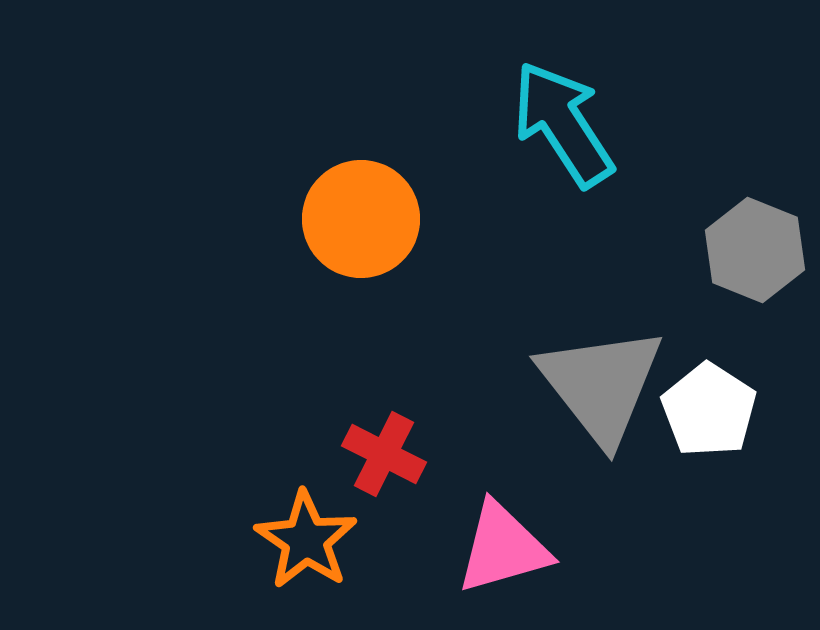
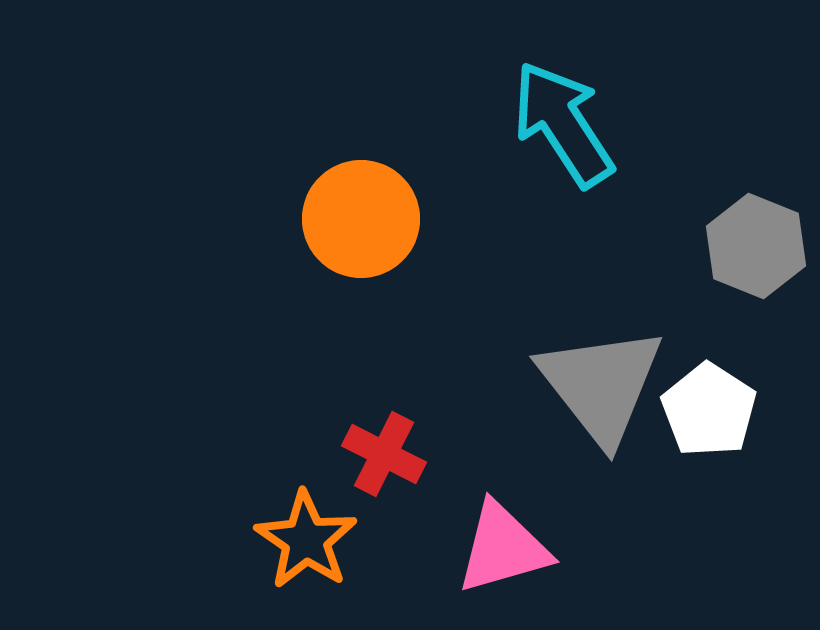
gray hexagon: moved 1 px right, 4 px up
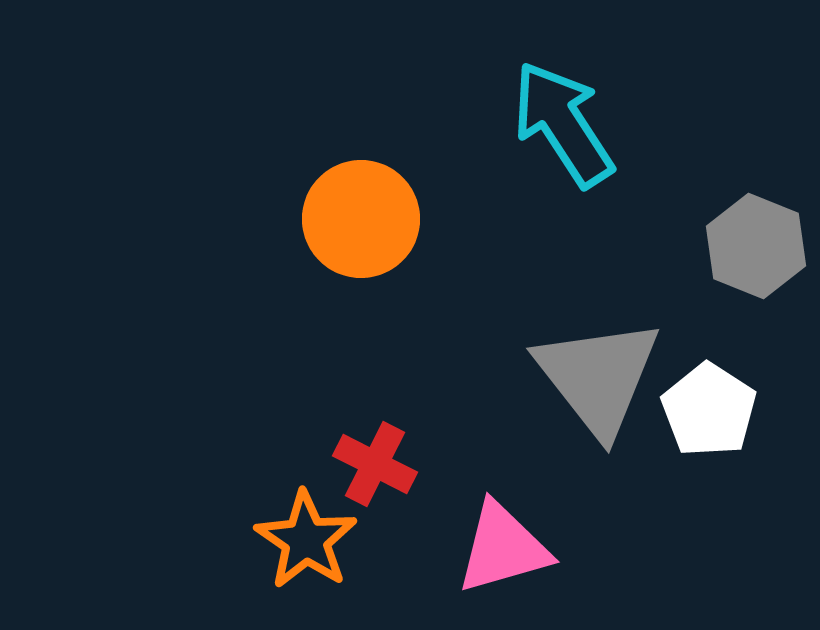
gray triangle: moved 3 px left, 8 px up
red cross: moved 9 px left, 10 px down
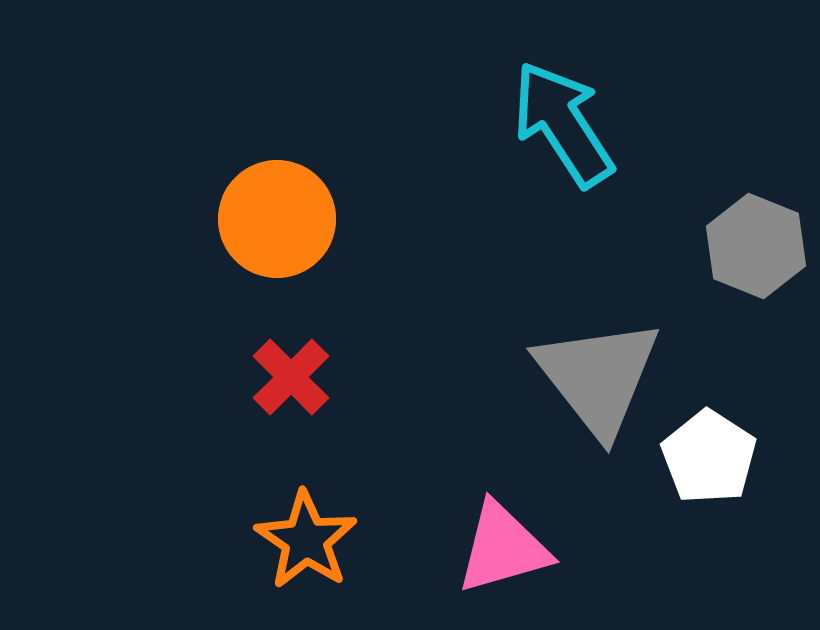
orange circle: moved 84 px left
white pentagon: moved 47 px down
red cross: moved 84 px left, 87 px up; rotated 18 degrees clockwise
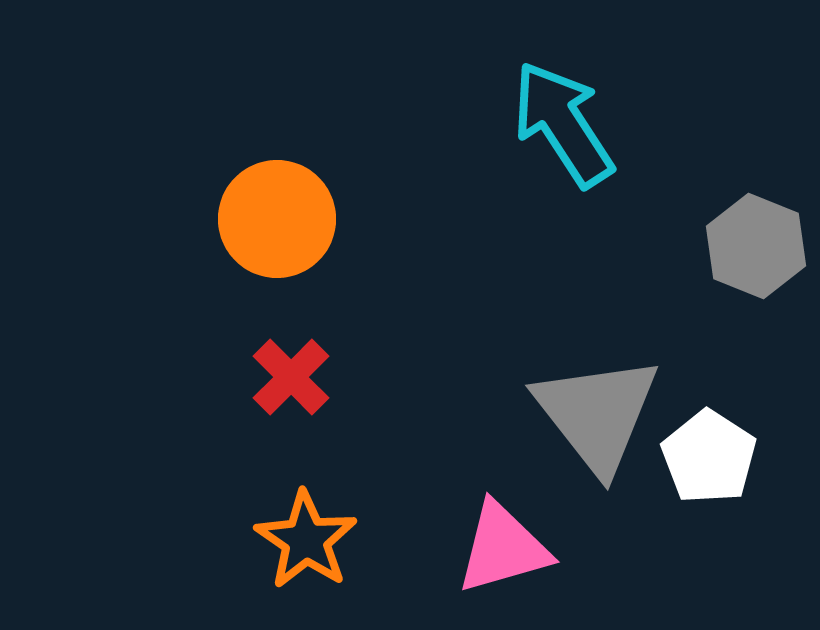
gray triangle: moved 1 px left, 37 px down
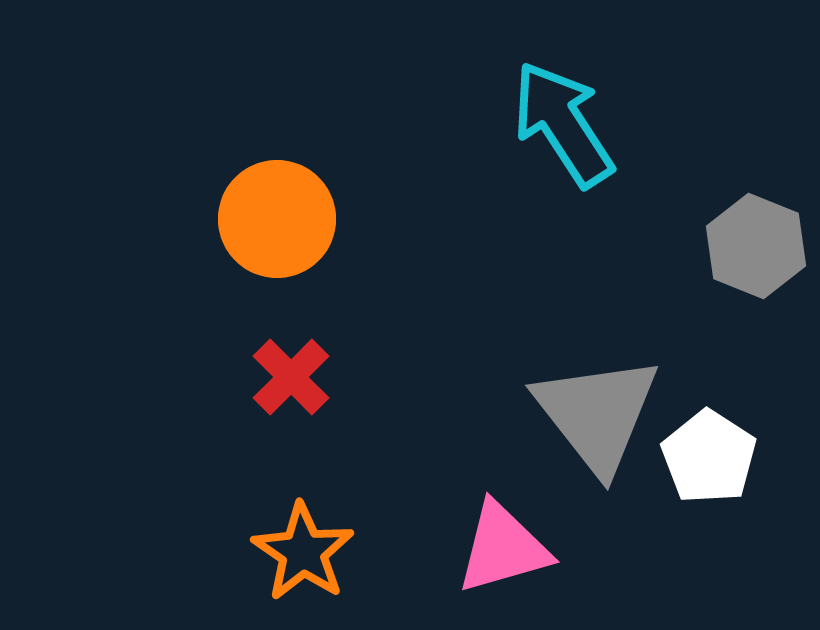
orange star: moved 3 px left, 12 px down
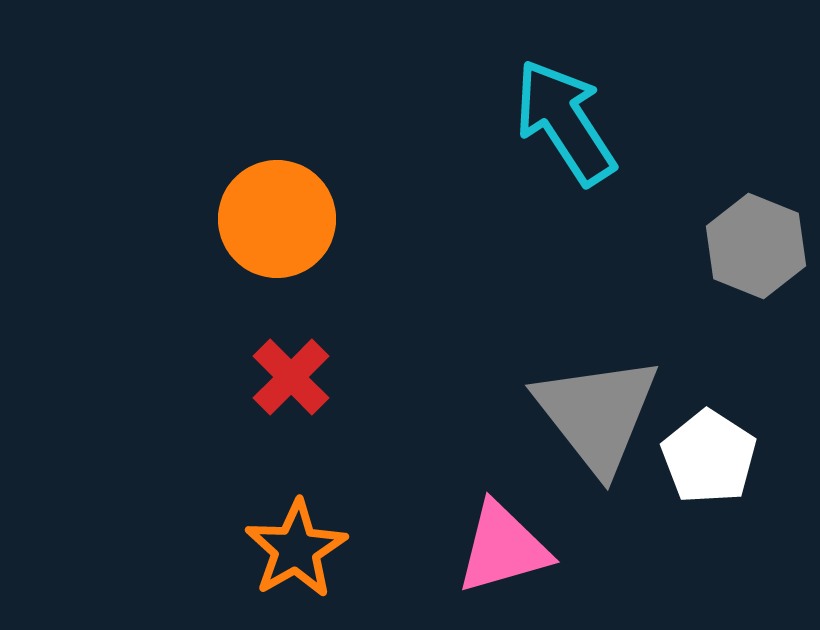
cyan arrow: moved 2 px right, 2 px up
orange star: moved 7 px left, 3 px up; rotated 8 degrees clockwise
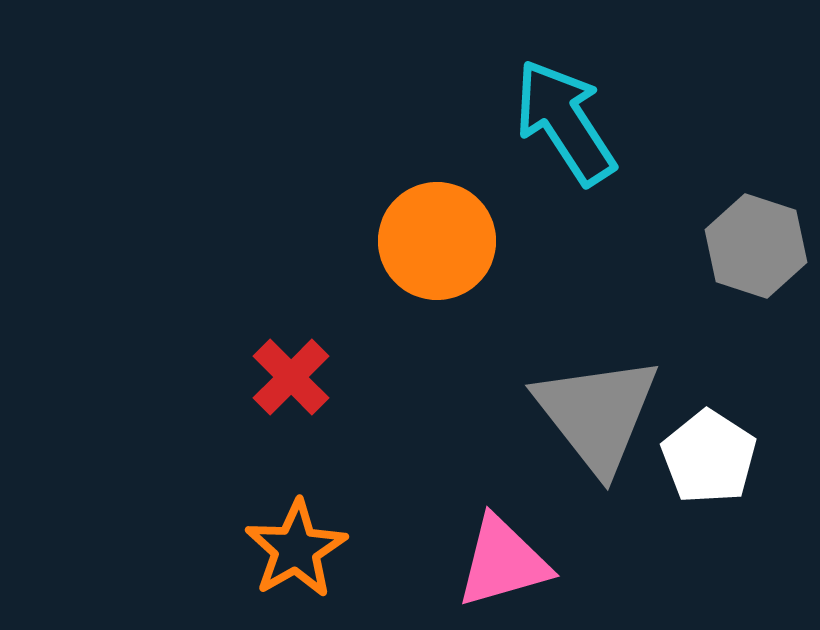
orange circle: moved 160 px right, 22 px down
gray hexagon: rotated 4 degrees counterclockwise
pink triangle: moved 14 px down
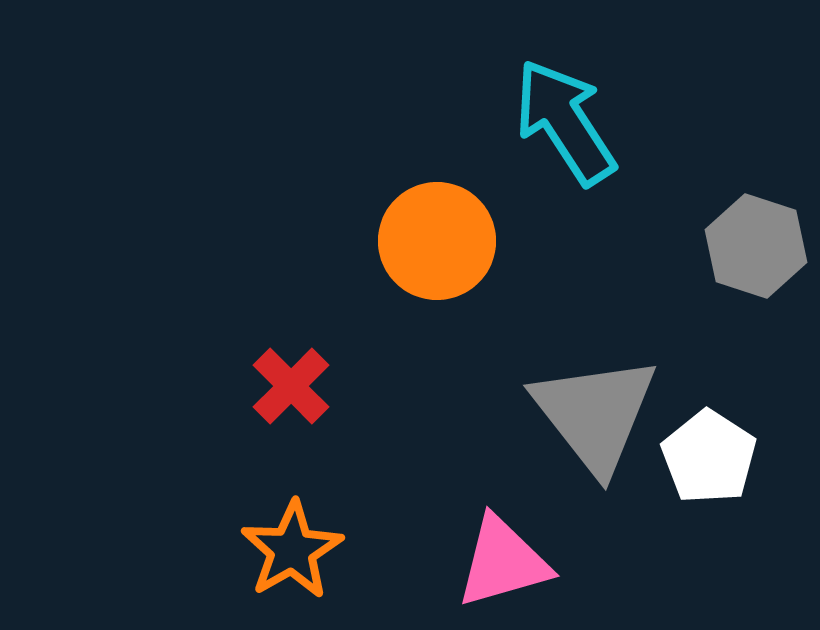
red cross: moved 9 px down
gray triangle: moved 2 px left
orange star: moved 4 px left, 1 px down
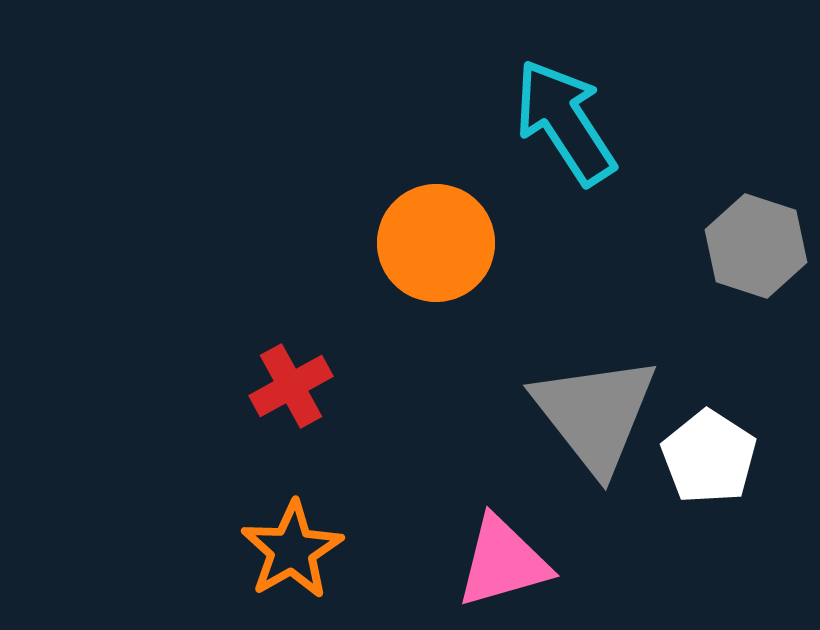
orange circle: moved 1 px left, 2 px down
red cross: rotated 16 degrees clockwise
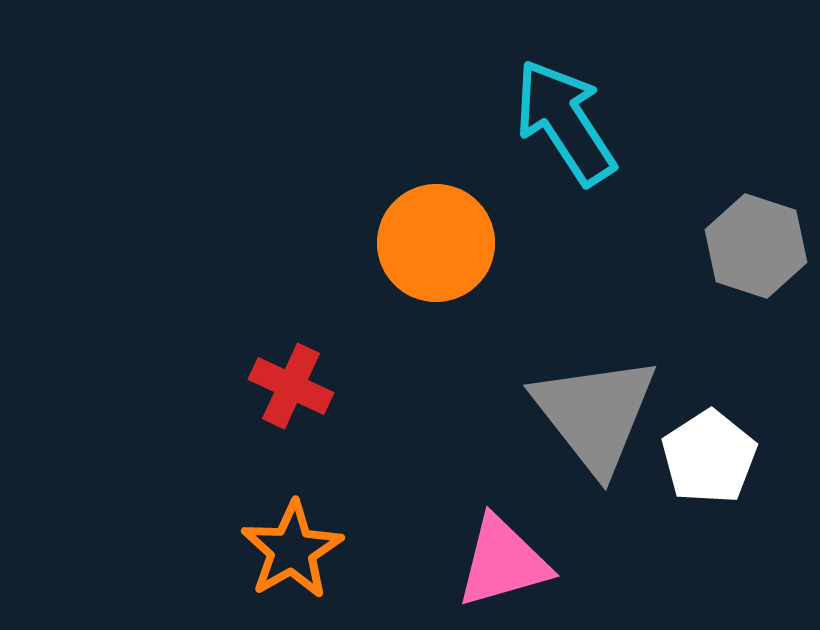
red cross: rotated 36 degrees counterclockwise
white pentagon: rotated 6 degrees clockwise
